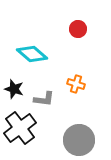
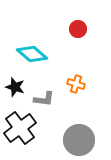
black star: moved 1 px right, 2 px up
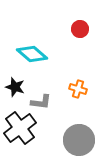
red circle: moved 2 px right
orange cross: moved 2 px right, 5 px down
gray L-shape: moved 3 px left, 3 px down
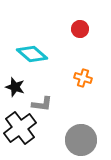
orange cross: moved 5 px right, 11 px up
gray L-shape: moved 1 px right, 2 px down
gray circle: moved 2 px right
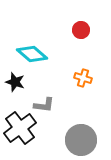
red circle: moved 1 px right, 1 px down
black star: moved 5 px up
gray L-shape: moved 2 px right, 1 px down
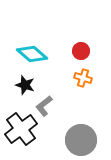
red circle: moved 21 px down
black star: moved 10 px right, 3 px down
gray L-shape: moved 1 px down; rotated 135 degrees clockwise
black cross: moved 1 px right, 1 px down
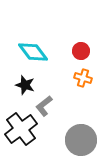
cyan diamond: moved 1 px right, 2 px up; rotated 12 degrees clockwise
